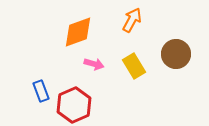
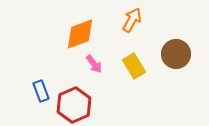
orange diamond: moved 2 px right, 2 px down
pink arrow: rotated 36 degrees clockwise
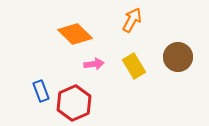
orange diamond: moved 5 px left; rotated 64 degrees clockwise
brown circle: moved 2 px right, 3 px down
pink arrow: rotated 60 degrees counterclockwise
red hexagon: moved 2 px up
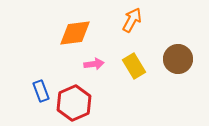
orange diamond: moved 1 px up; rotated 52 degrees counterclockwise
brown circle: moved 2 px down
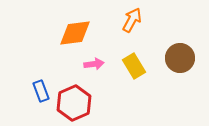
brown circle: moved 2 px right, 1 px up
